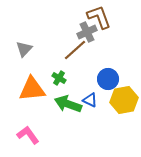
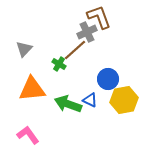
green cross: moved 14 px up
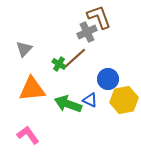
brown line: moved 8 px down
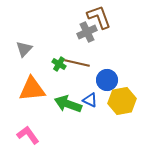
brown line: moved 2 px right, 5 px down; rotated 55 degrees clockwise
blue circle: moved 1 px left, 1 px down
yellow hexagon: moved 2 px left, 1 px down
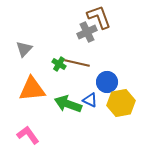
blue circle: moved 2 px down
yellow hexagon: moved 1 px left, 2 px down
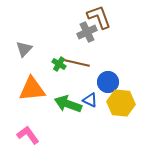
blue circle: moved 1 px right
yellow hexagon: rotated 16 degrees clockwise
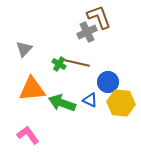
green arrow: moved 6 px left, 1 px up
